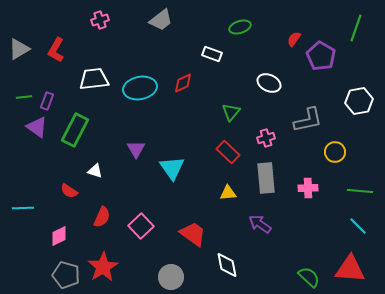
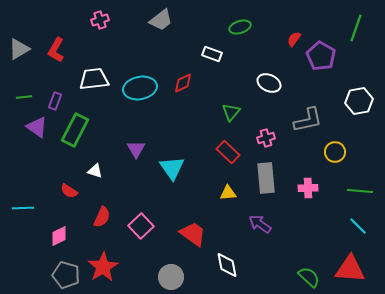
purple rectangle at (47, 101): moved 8 px right
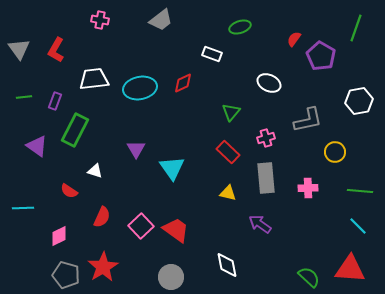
pink cross at (100, 20): rotated 30 degrees clockwise
gray triangle at (19, 49): rotated 35 degrees counterclockwise
purple triangle at (37, 127): moved 19 px down
yellow triangle at (228, 193): rotated 18 degrees clockwise
red trapezoid at (193, 234): moved 17 px left, 4 px up
